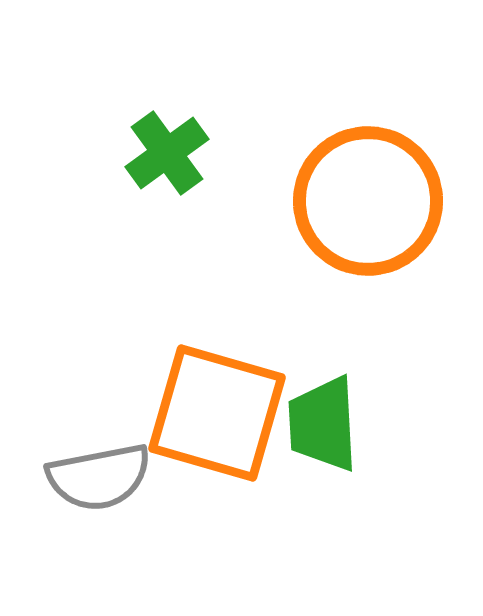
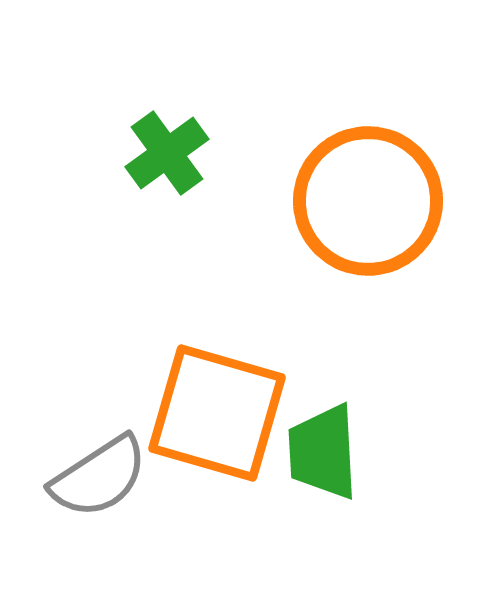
green trapezoid: moved 28 px down
gray semicircle: rotated 22 degrees counterclockwise
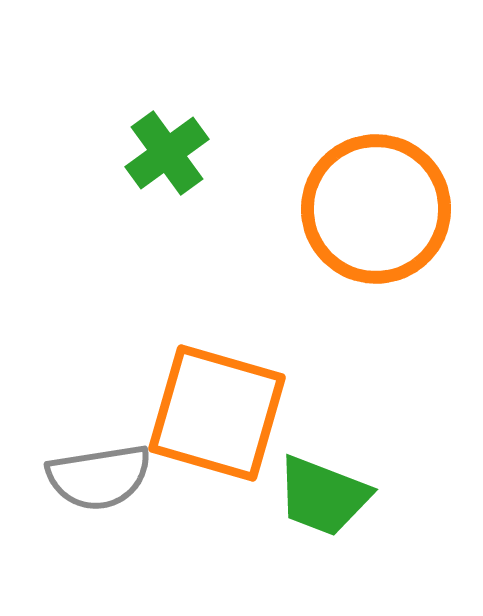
orange circle: moved 8 px right, 8 px down
green trapezoid: moved 44 px down; rotated 66 degrees counterclockwise
gray semicircle: rotated 24 degrees clockwise
